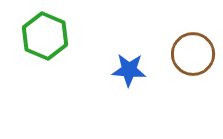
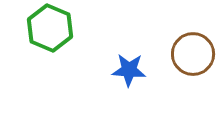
green hexagon: moved 5 px right, 8 px up
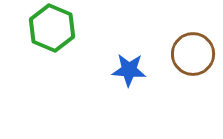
green hexagon: moved 2 px right
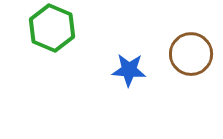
brown circle: moved 2 px left
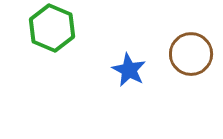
blue star: rotated 24 degrees clockwise
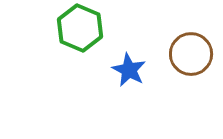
green hexagon: moved 28 px right
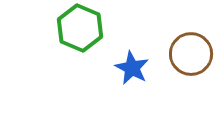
blue star: moved 3 px right, 2 px up
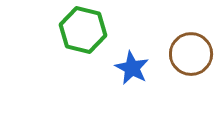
green hexagon: moved 3 px right, 2 px down; rotated 9 degrees counterclockwise
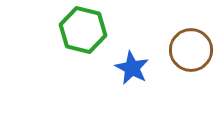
brown circle: moved 4 px up
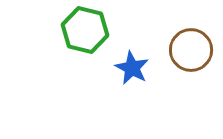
green hexagon: moved 2 px right
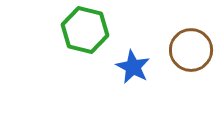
blue star: moved 1 px right, 1 px up
